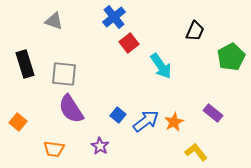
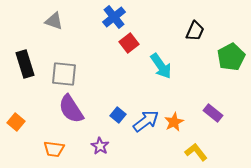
orange square: moved 2 px left
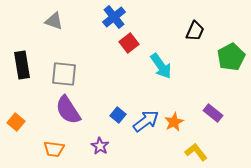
black rectangle: moved 3 px left, 1 px down; rotated 8 degrees clockwise
purple semicircle: moved 3 px left, 1 px down
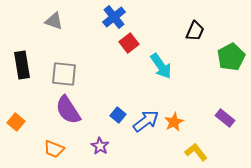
purple rectangle: moved 12 px right, 5 px down
orange trapezoid: rotated 15 degrees clockwise
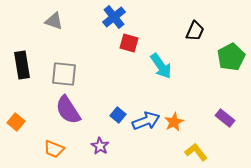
red square: rotated 36 degrees counterclockwise
blue arrow: rotated 16 degrees clockwise
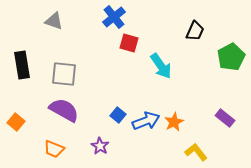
purple semicircle: moved 4 px left; rotated 152 degrees clockwise
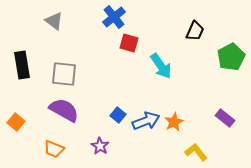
gray triangle: rotated 18 degrees clockwise
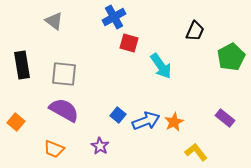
blue cross: rotated 10 degrees clockwise
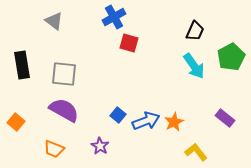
cyan arrow: moved 33 px right
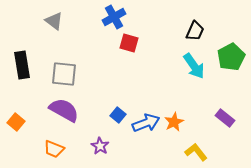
blue arrow: moved 2 px down
